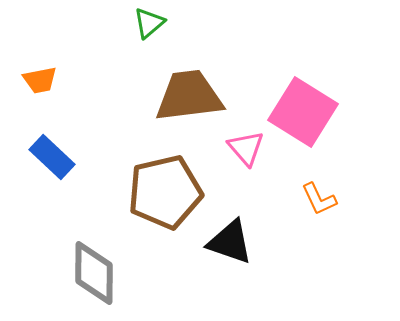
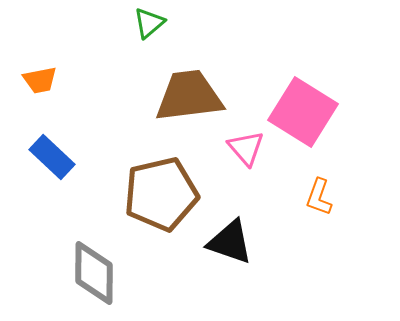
brown pentagon: moved 4 px left, 2 px down
orange L-shape: moved 2 px up; rotated 45 degrees clockwise
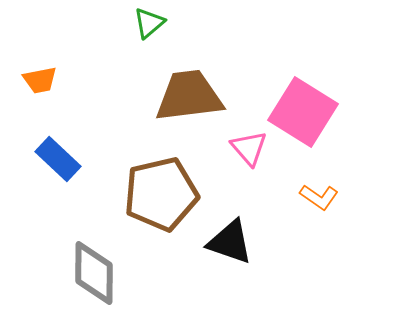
pink triangle: moved 3 px right
blue rectangle: moved 6 px right, 2 px down
orange L-shape: rotated 75 degrees counterclockwise
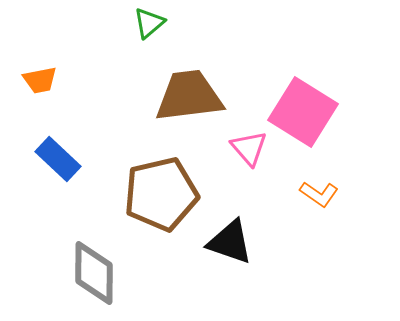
orange L-shape: moved 3 px up
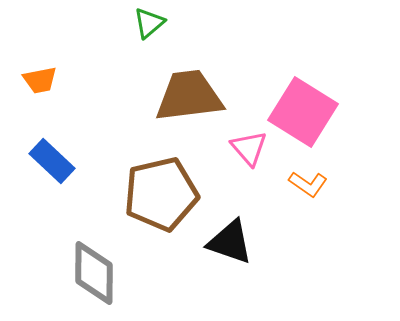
blue rectangle: moved 6 px left, 2 px down
orange L-shape: moved 11 px left, 10 px up
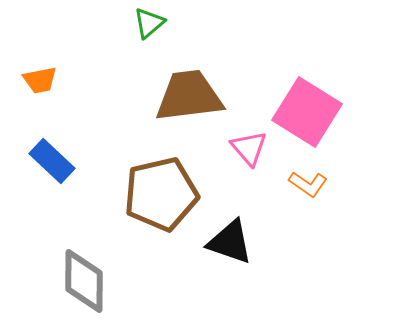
pink square: moved 4 px right
gray diamond: moved 10 px left, 8 px down
